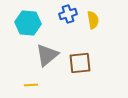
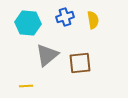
blue cross: moved 3 px left, 3 px down
yellow line: moved 5 px left, 1 px down
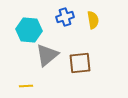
cyan hexagon: moved 1 px right, 7 px down
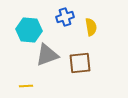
yellow semicircle: moved 2 px left, 7 px down
gray triangle: rotated 20 degrees clockwise
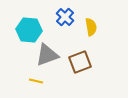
blue cross: rotated 30 degrees counterclockwise
brown square: moved 1 px up; rotated 15 degrees counterclockwise
yellow line: moved 10 px right, 5 px up; rotated 16 degrees clockwise
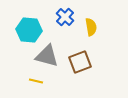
gray triangle: moved 1 px down; rotated 35 degrees clockwise
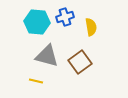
blue cross: rotated 30 degrees clockwise
cyan hexagon: moved 8 px right, 8 px up
brown square: rotated 15 degrees counterclockwise
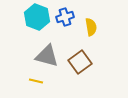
cyan hexagon: moved 5 px up; rotated 15 degrees clockwise
